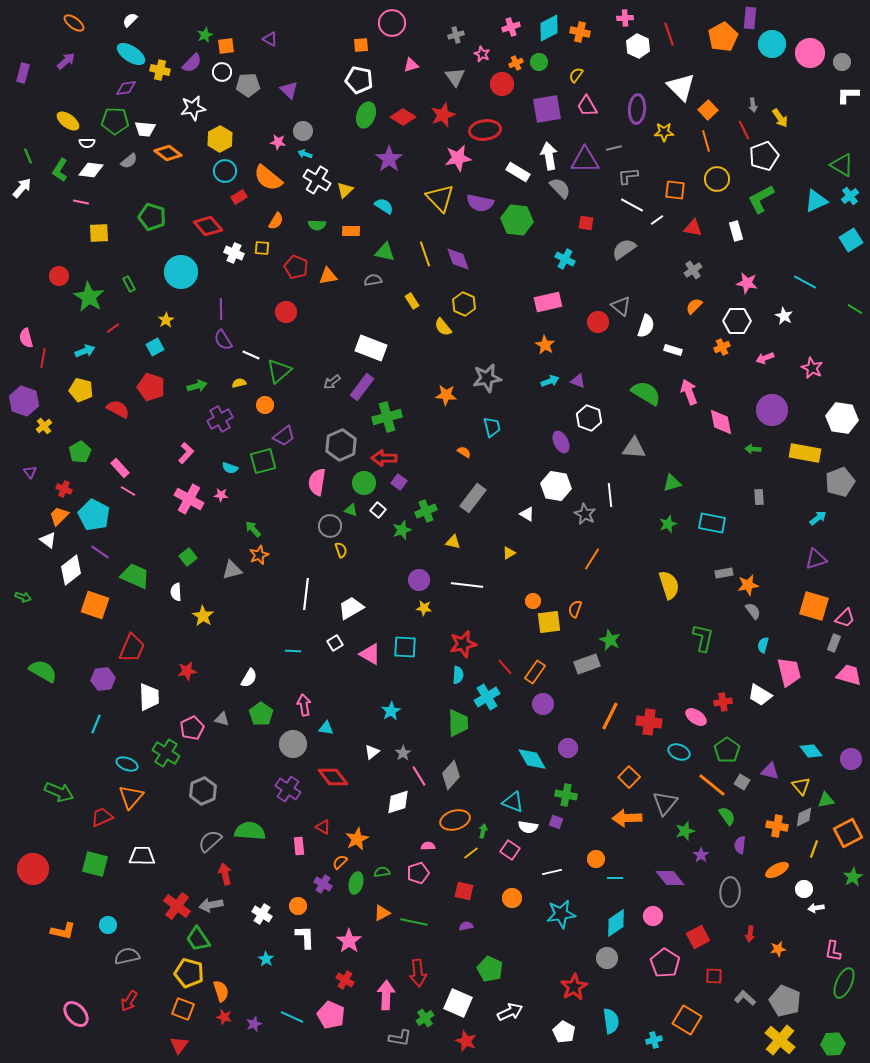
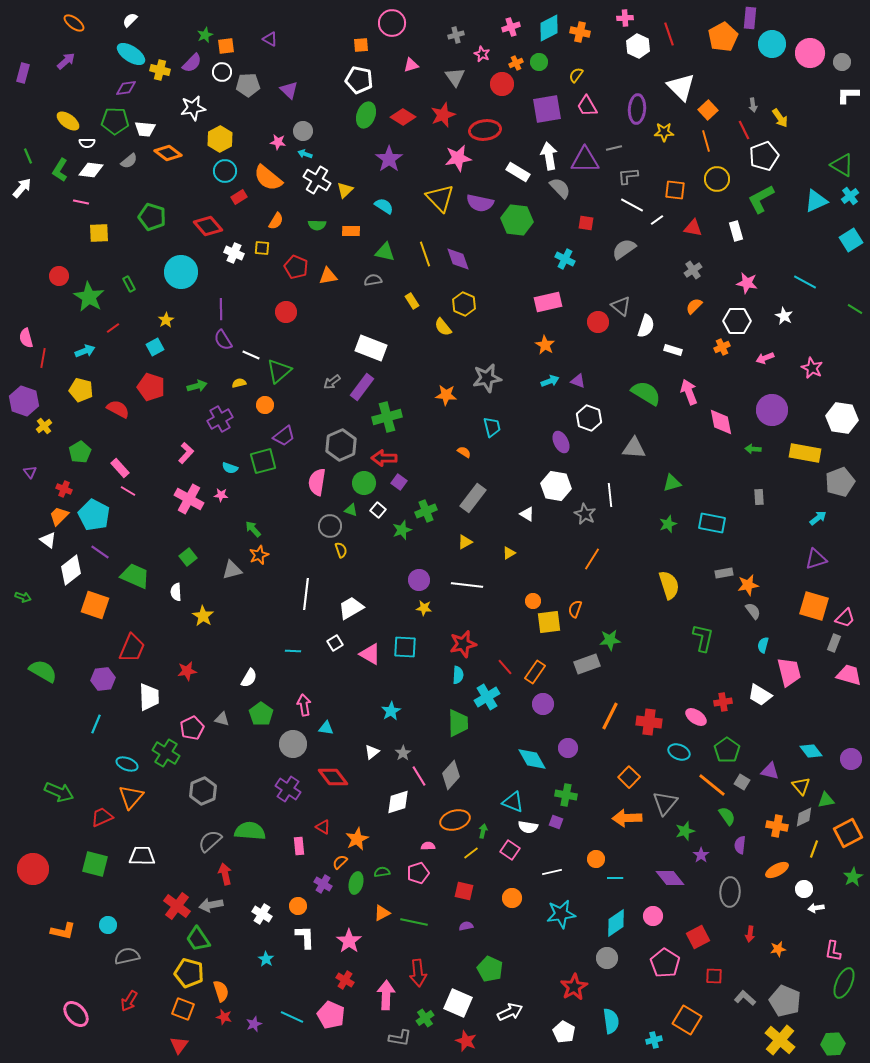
yellow triangle at (453, 542): moved 12 px right; rotated 42 degrees counterclockwise
green star at (610, 640): rotated 30 degrees counterclockwise
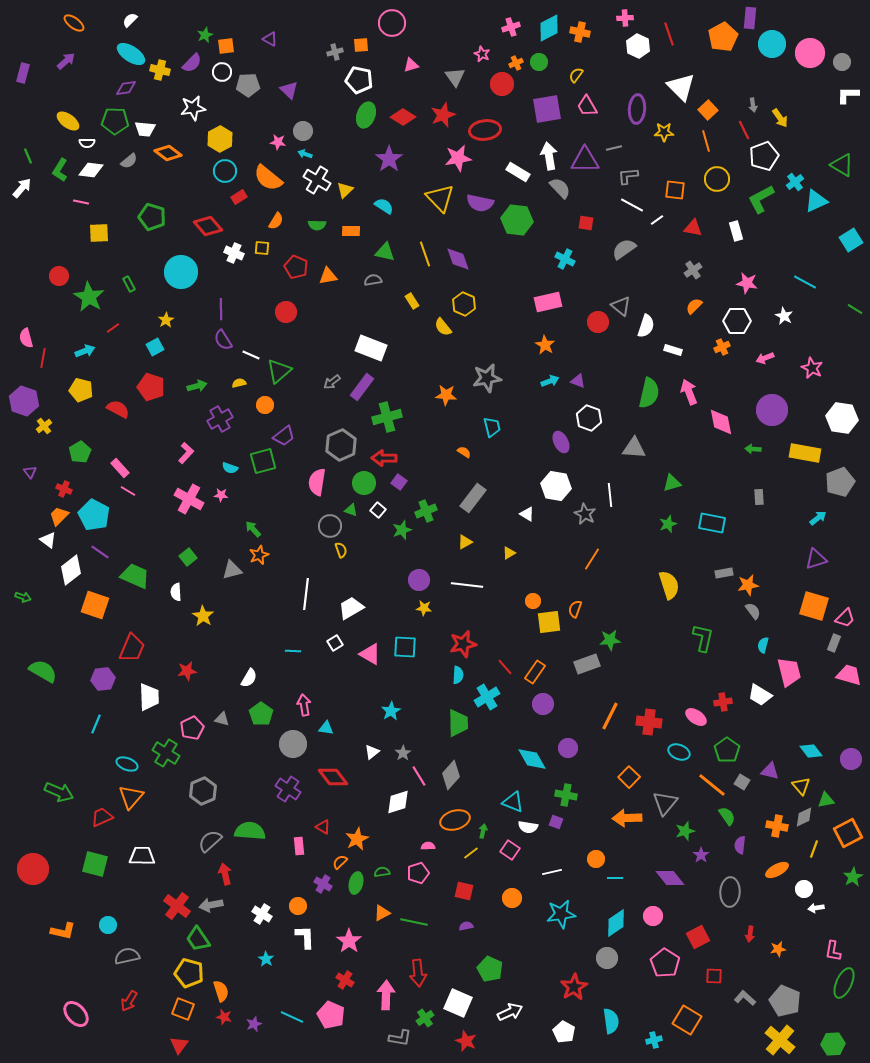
gray cross at (456, 35): moved 121 px left, 17 px down
cyan cross at (850, 196): moved 55 px left, 14 px up
green semicircle at (646, 393): moved 3 px right; rotated 72 degrees clockwise
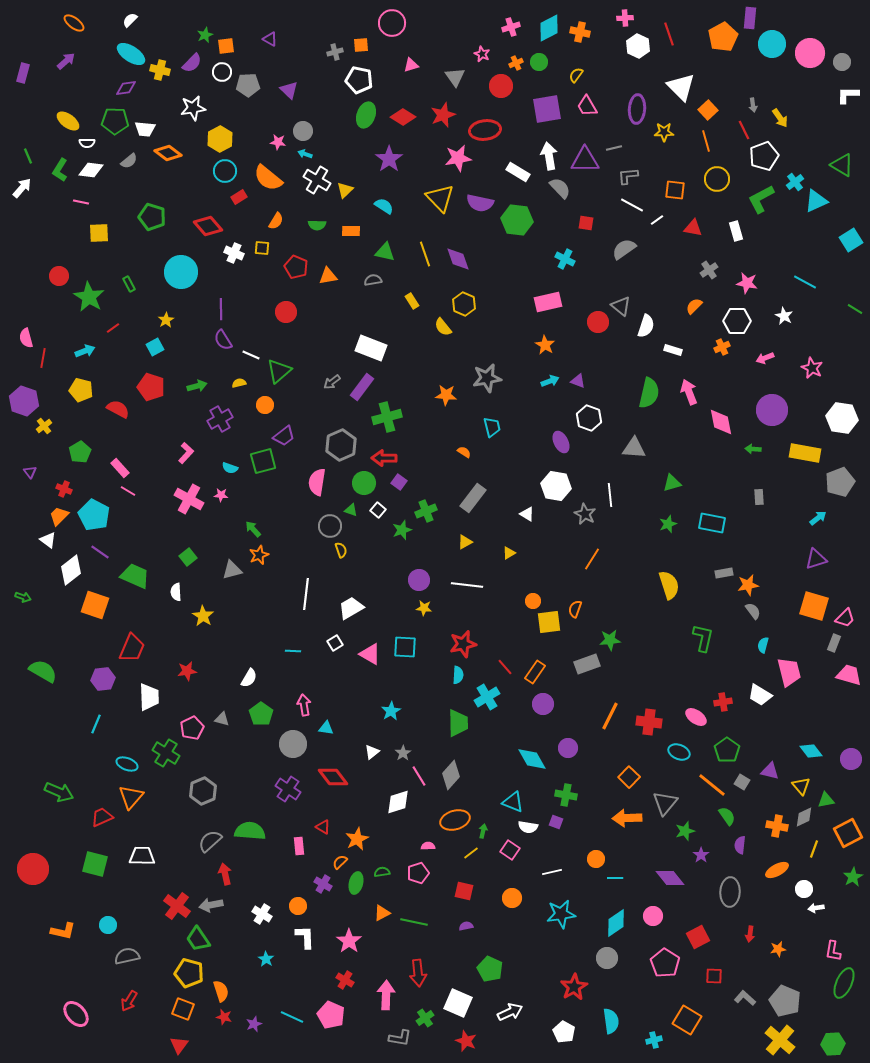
red circle at (502, 84): moved 1 px left, 2 px down
gray cross at (693, 270): moved 16 px right
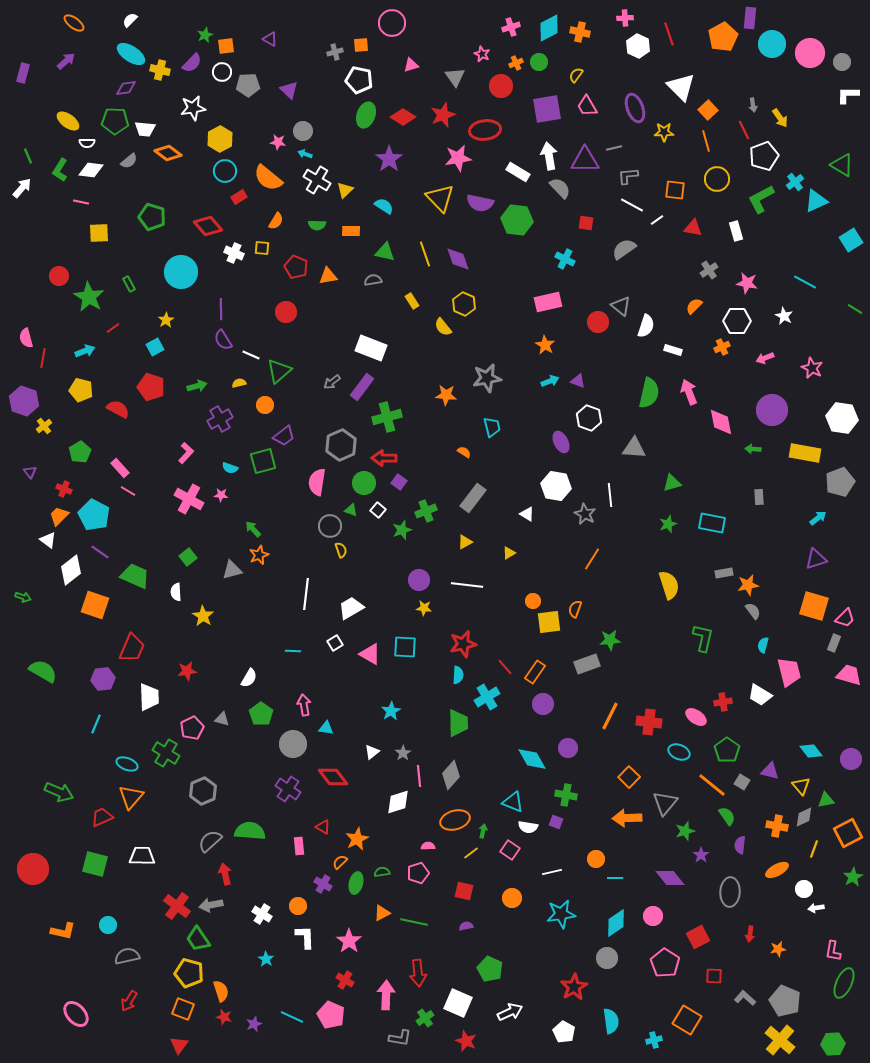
purple ellipse at (637, 109): moved 2 px left, 1 px up; rotated 24 degrees counterclockwise
pink line at (419, 776): rotated 25 degrees clockwise
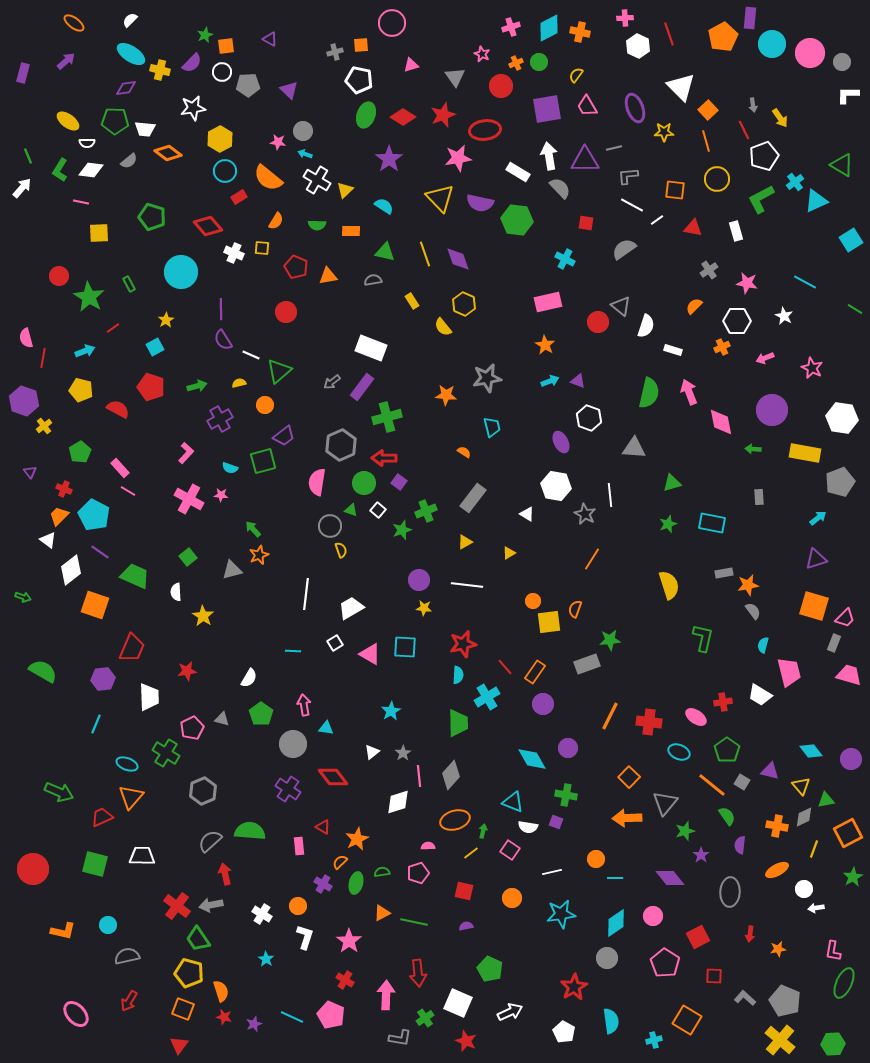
white L-shape at (305, 937): rotated 20 degrees clockwise
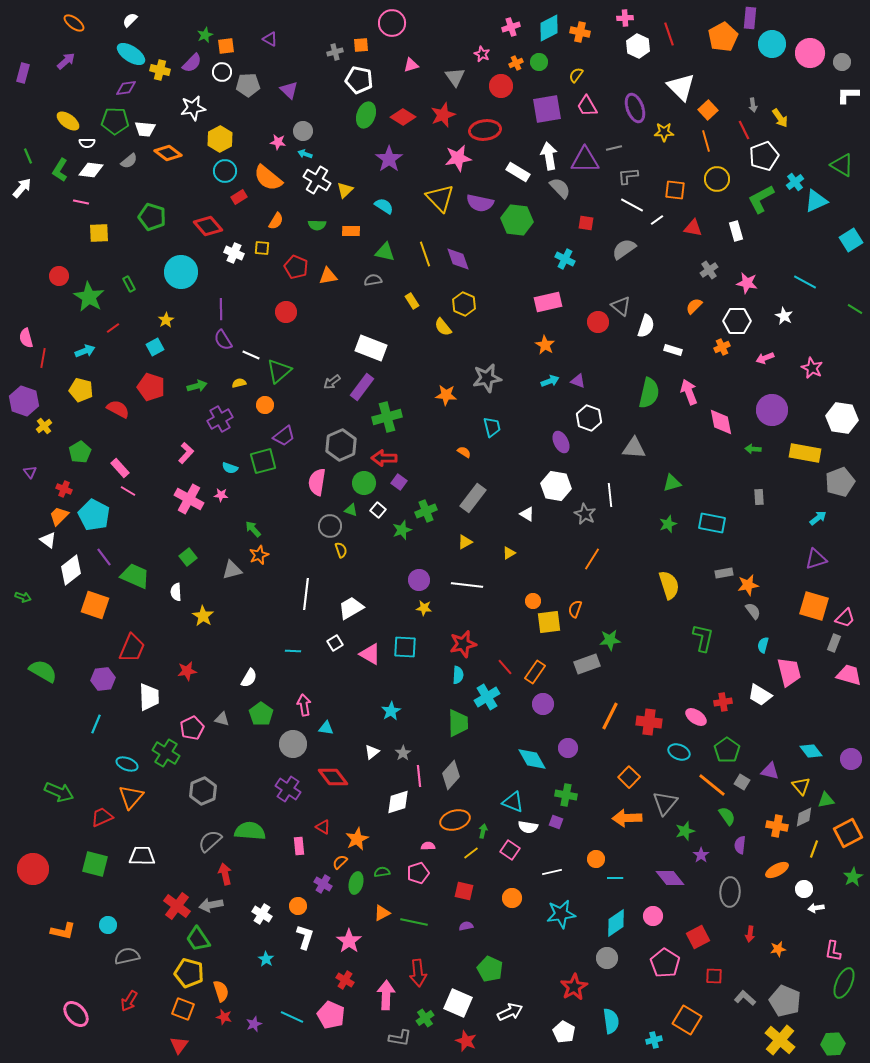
purple line at (100, 552): moved 4 px right, 5 px down; rotated 18 degrees clockwise
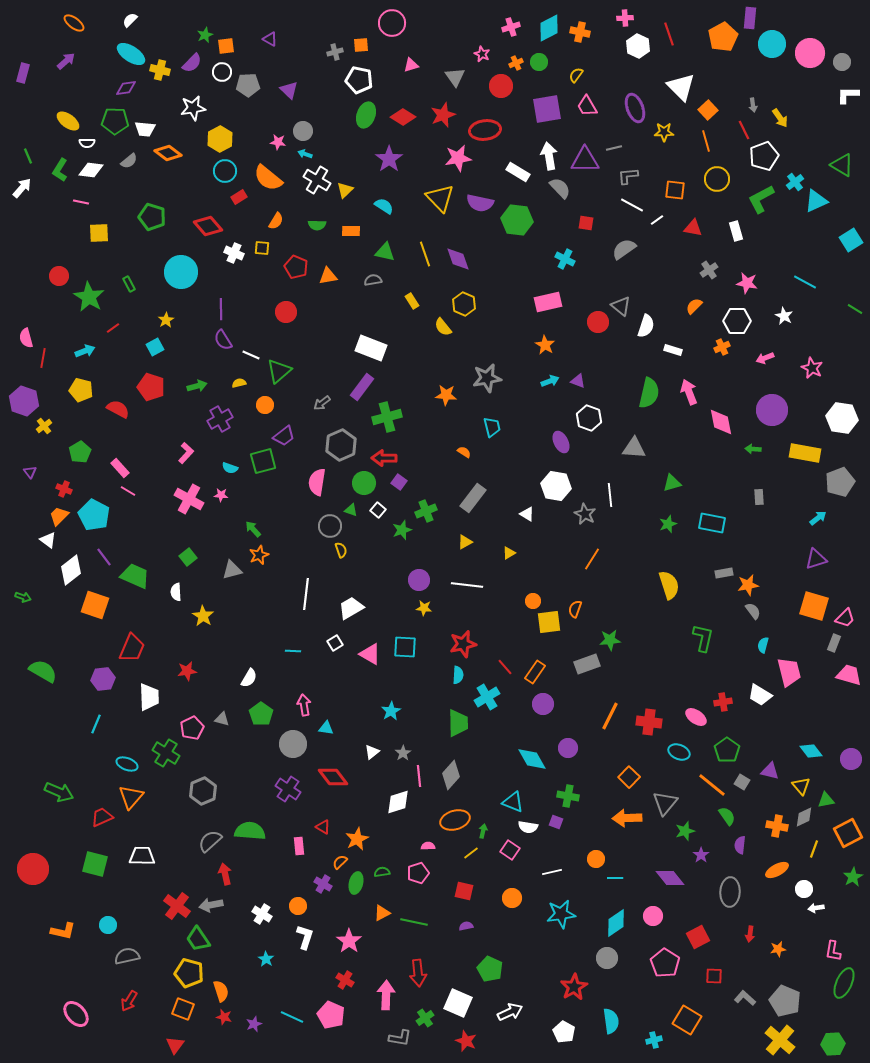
gray arrow at (332, 382): moved 10 px left, 21 px down
green cross at (566, 795): moved 2 px right, 1 px down
red triangle at (179, 1045): moved 4 px left
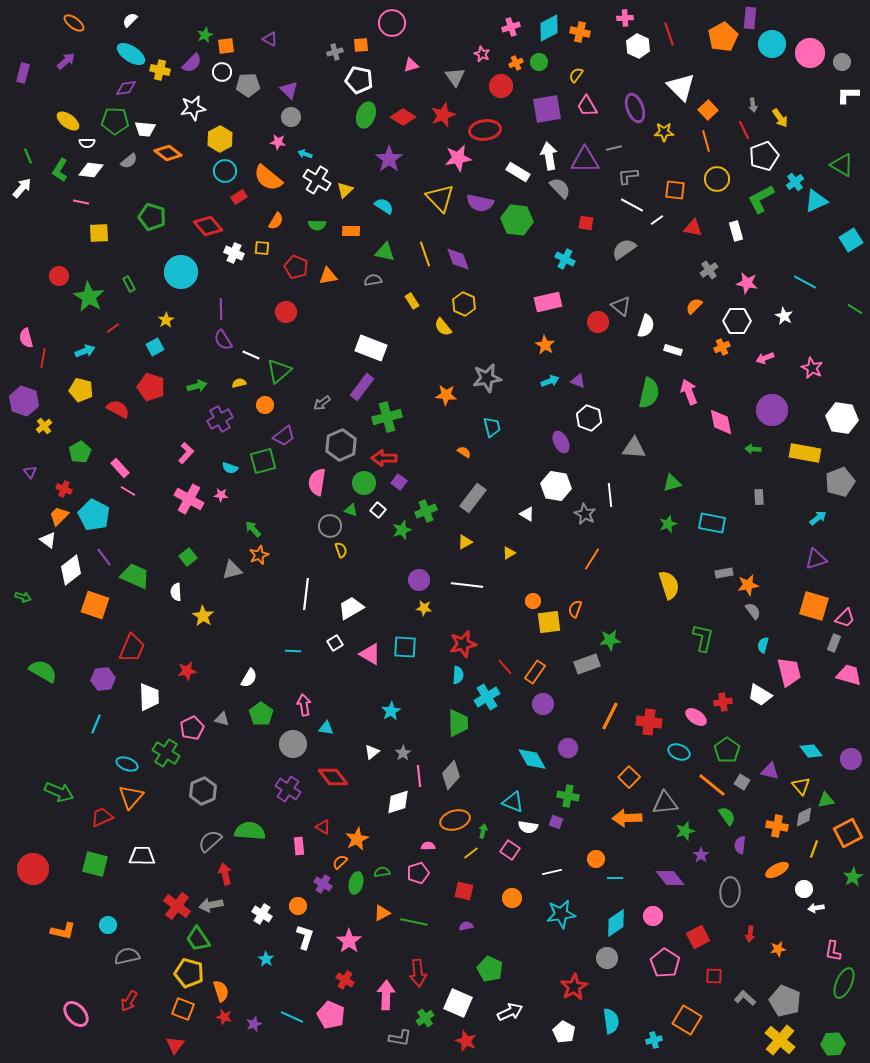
gray circle at (303, 131): moved 12 px left, 14 px up
gray triangle at (665, 803): rotated 44 degrees clockwise
